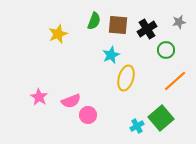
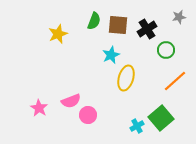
gray star: moved 5 px up
pink star: moved 11 px down
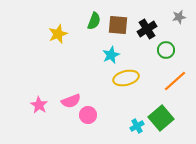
yellow ellipse: rotated 60 degrees clockwise
pink star: moved 3 px up
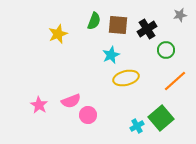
gray star: moved 1 px right, 2 px up
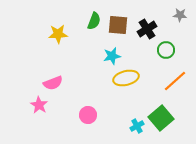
gray star: rotated 16 degrees clockwise
yellow star: rotated 18 degrees clockwise
cyan star: moved 1 px right, 1 px down; rotated 12 degrees clockwise
pink semicircle: moved 18 px left, 18 px up
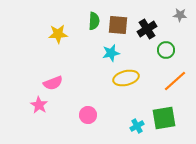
green semicircle: rotated 18 degrees counterclockwise
cyan star: moved 1 px left, 3 px up
green square: moved 3 px right; rotated 30 degrees clockwise
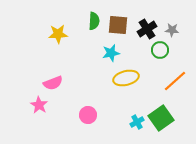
gray star: moved 8 px left, 15 px down
green circle: moved 6 px left
green square: moved 3 px left; rotated 25 degrees counterclockwise
cyan cross: moved 4 px up
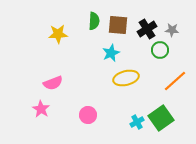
cyan star: rotated 12 degrees counterclockwise
pink star: moved 2 px right, 4 px down
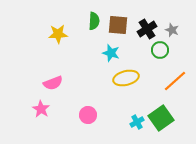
gray star: rotated 16 degrees clockwise
cyan star: rotated 30 degrees counterclockwise
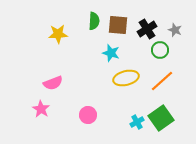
gray star: moved 3 px right
orange line: moved 13 px left
